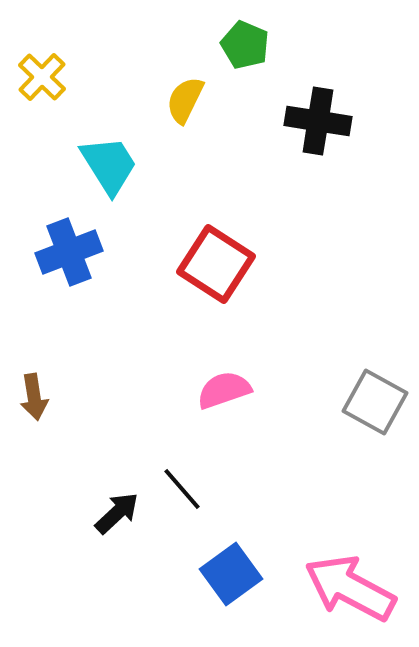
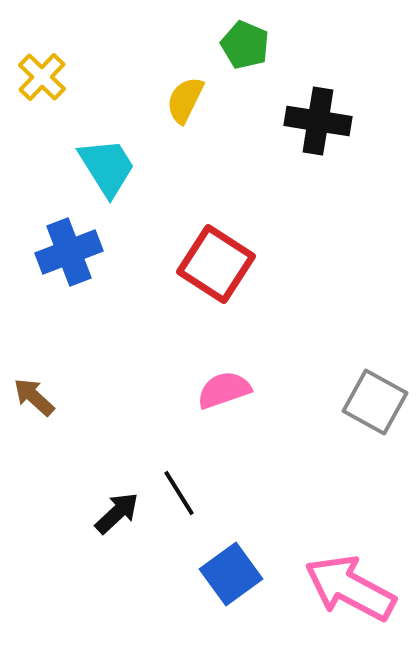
cyan trapezoid: moved 2 px left, 2 px down
brown arrow: rotated 141 degrees clockwise
black line: moved 3 px left, 4 px down; rotated 9 degrees clockwise
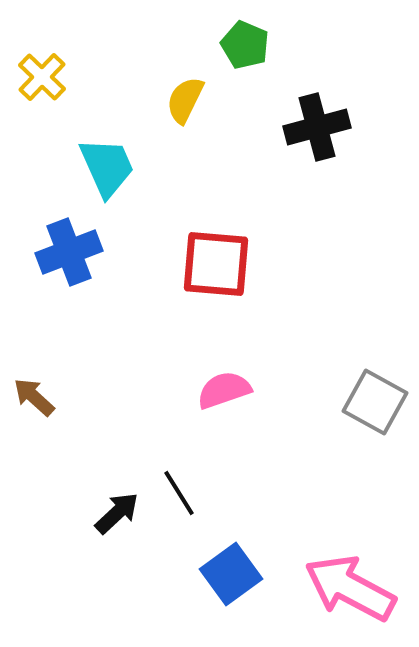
black cross: moved 1 px left, 6 px down; rotated 24 degrees counterclockwise
cyan trapezoid: rotated 8 degrees clockwise
red square: rotated 28 degrees counterclockwise
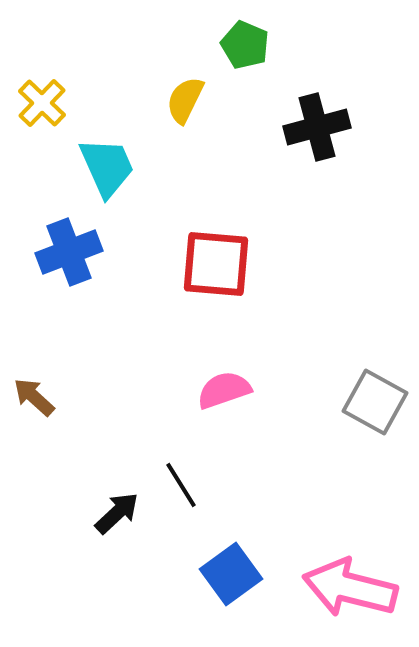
yellow cross: moved 26 px down
black line: moved 2 px right, 8 px up
pink arrow: rotated 14 degrees counterclockwise
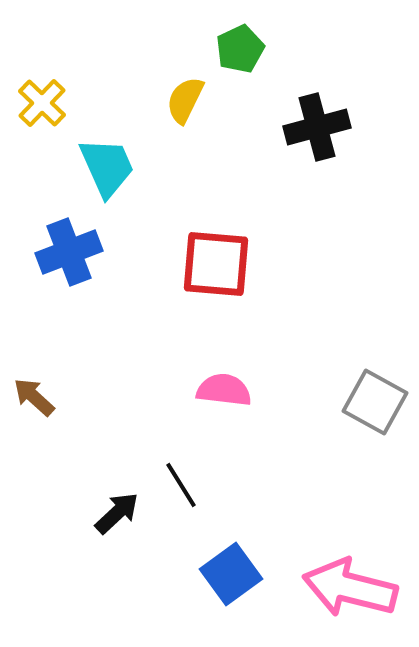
green pentagon: moved 5 px left, 4 px down; rotated 24 degrees clockwise
pink semicircle: rotated 26 degrees clockwise
